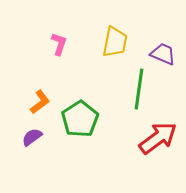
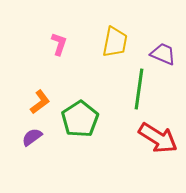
red arrow: rotated 69 degrees clockwise
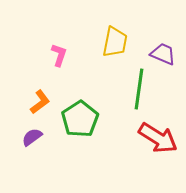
pink L-shape: moved 11 px down
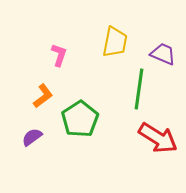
orange L-shape: moved 3 px right, 6 px up
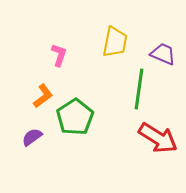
green pentagon: moved 5 px left, 2 px up
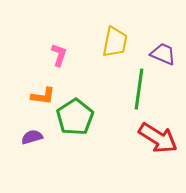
orange L-shape: rotated 45 degrees clockwise
purple semicircle: rotated 20 degrees clockwise
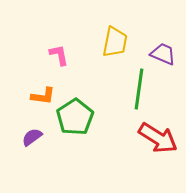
pink L-shape: rotated 30 degrees counterclockwise
purple semicircle: rotated 20 degrees counterclockwise
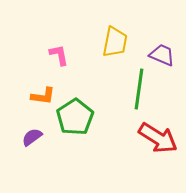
purple trapezoid: moved 1 px left, 1 px down
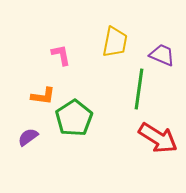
pink L-shape: moved 2 px right
green pentagon: moved 1 px left, 1 px down
purple semicircle: moved 4 px left
